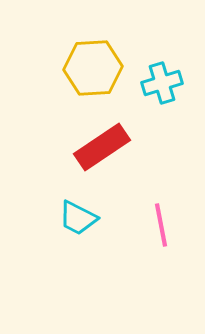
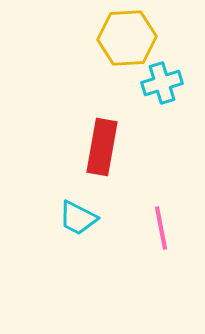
yellow hexagon: moved 34 px right, 30 px up
red rectangle: rotated 46 degrees counterclockwise
pink line: moved 3 px down
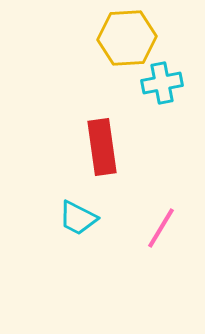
cyan cross: rotated 6 degrees clockwise
red rectangle: rotated 18 degrees counterclockwise
pink line: rotated 42 degrees clockwise
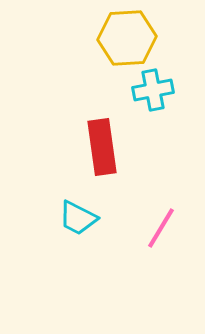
cyan cross: moved 9 px left, 7 px down
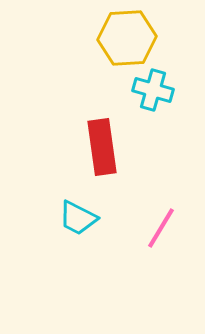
cyan cross: rotated 27 degrees clockwise
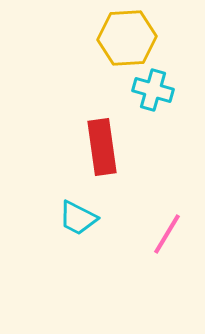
pink line: moved 6 px right, 6 px down
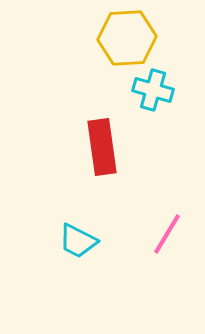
cyan trapezoid: moved 23 px down
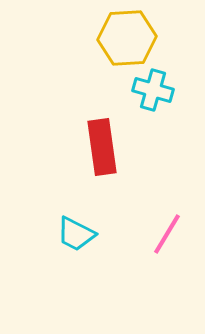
cyan trapezoid: moved 2 px left, 7 px up
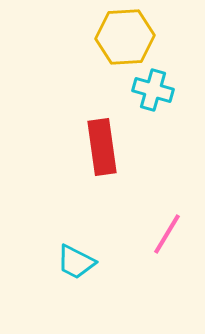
yellow hexagon: moved 2 px left, 1 px up
cyan trapezoid: moved 28 px down
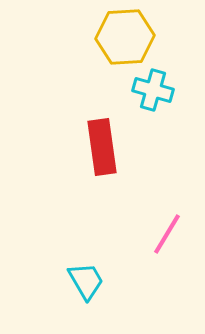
cyan trapezoid: moved 10 px right, 19 px down; rotated 147 degrees counterclockwise
